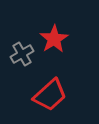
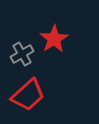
red trapezoid: moved 22 px left
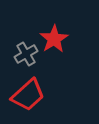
gray cross: moved 4 px right
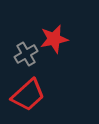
red star: rotated 20 degrees clockwise
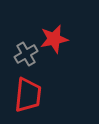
red trapezoid: rotated 42 degrees counterclockwise
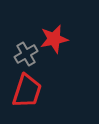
red trapezoid: moved 1 px left, 4 px up; rotated 12 degrees clockwise
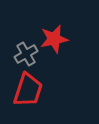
red trapezoid: moved 1 px right, 1 px up
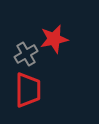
red trapezoid: rotated 18 degrees counterclockwise
